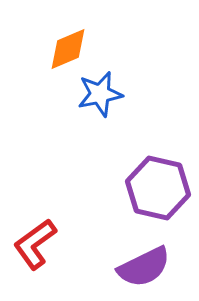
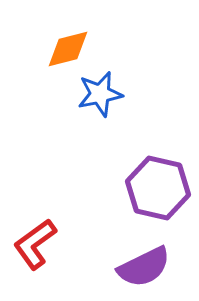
orange diamond: rotated 9 degrees clockwise
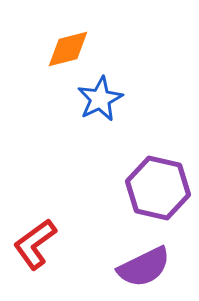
blue star: moved 5 px down; rotated 15 degrees counterclockwise
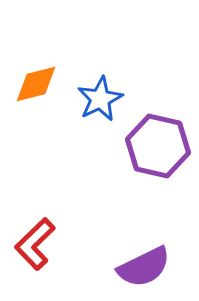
orange diamond: moved 32 px left, 35 px down
purple hexagon: moved 42 px up
red L-shape: rotated 8 degrees counterclockwise
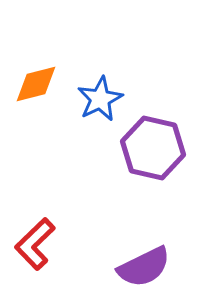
purple hexagon: moved 5 px left, 2 px down
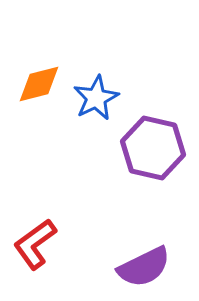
orange diamond: moved 3 px right
blue star: moved 4 px left, 1 px up
red L-shape: rotated 8 degrees clockwise
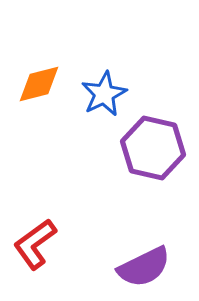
blue star: moved 8 px right, 4 px up
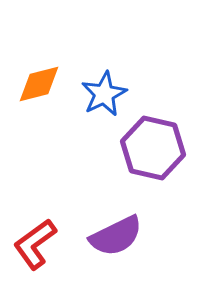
purple semicircle: moved 28 px left, 31 px up
